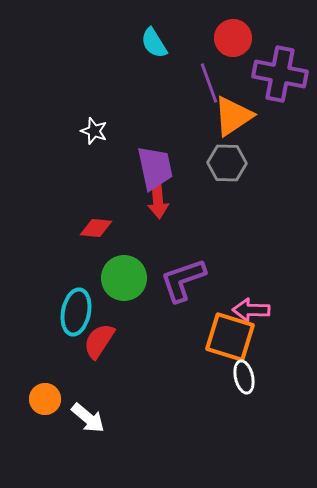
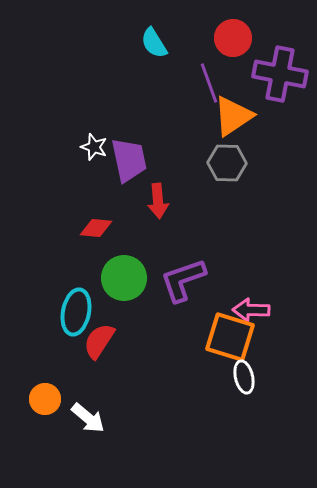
white star: moved 16 px down
purple trapezoid: moved 26 px left, 8 px up
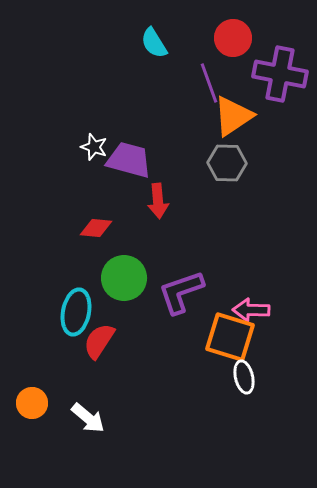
purple trapezoid: rotated 63 degrees counterclockwise
purple L-shape: moved 2 px left, 12 px down
orange circle: moved 13 px left, 4 px down
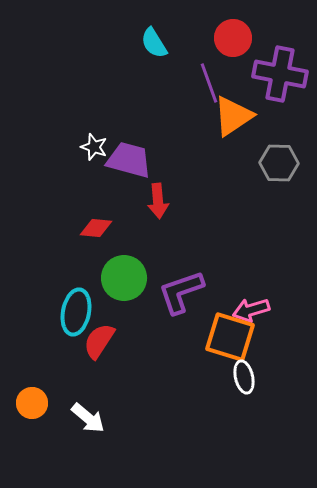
gray hexagon: moved 52 px right
pink arrow: rotated 18 degrees counterclockwise
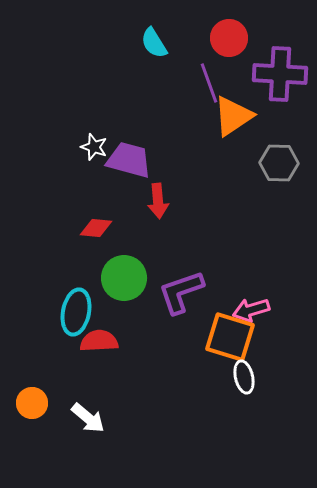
red circle: moved 4 px left
purple cross: rotated 8 degrees counterclockwise
red semicircle: rotated 54 degrees clockwise
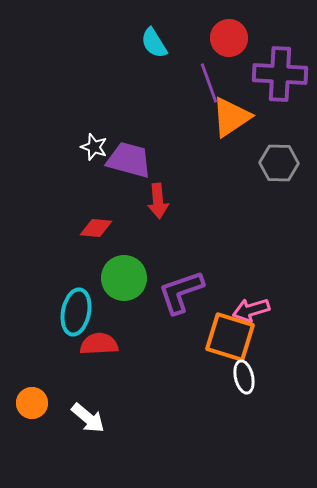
orange triangle: moved 2 px left, 1 px down
red semicircle: moved 3 px down
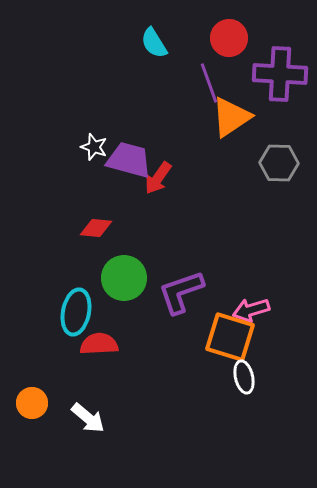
red arrow: moved 23 px up; rotated 40 degrees clockwise
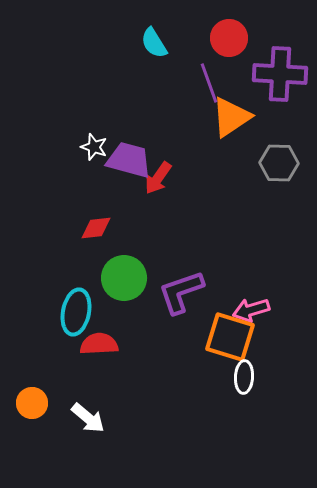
red diamond: rotated 12 degrees counterclockwise
white ellipse: rotated 16 degrees clockwise
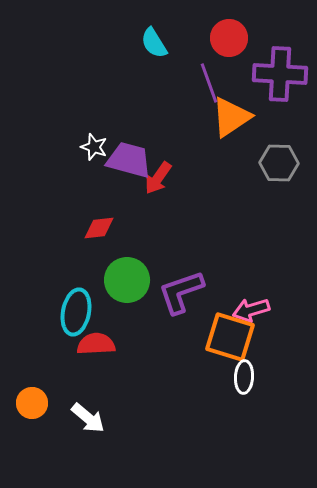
red diamond: moved 3 px right
green circle: moved 3 px right, 2 px down
red semicircle: moved 3 px left
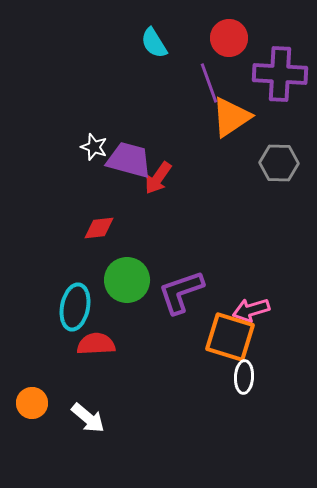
cyan ellipse: moved 1 px left, 5 px up
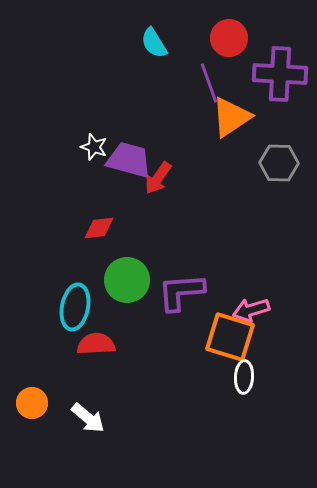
purple L-shape: rotated 15 degrees clockwise
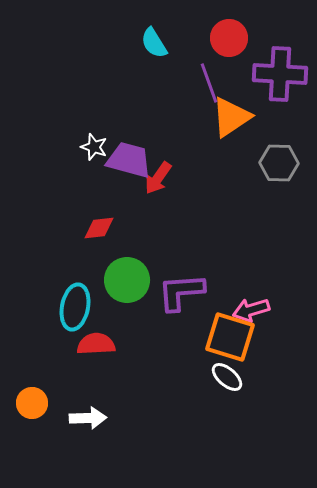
white ellipse: moved 17 px left; rotated 52 degrees counterclockwise
white arrow: rotated 42 degrees counterclockwise
